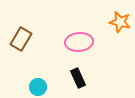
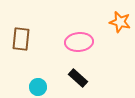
brown rectangle: rotated 25 degrees counterclockwise
black rectangle: rotated 24 degrees counterclockwise
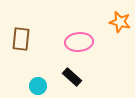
black rectangle: moved 6 px left, 1 px up
cyan circle: moved 1 px up
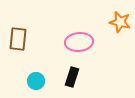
brown rectangle: moved 3 px left
black rectangle: rotated 66 degrees clockwise
cyan circle: moved 2 px left, 5 px up
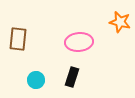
cyan circle: moved 1 px up
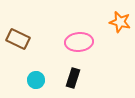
brown rectangle: rotated 70 degrees counterclockwise
black rectangle: moved 1 px right, 1 px down
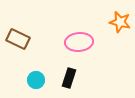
black rectangle: moved 4 px left
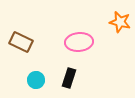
brown rectangle: moved 3 px right, 3 px down
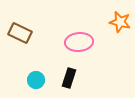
brown rectangle: moved 1 px left, 9 px up
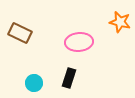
cyan circle: moved 2 px left, 3 px down
